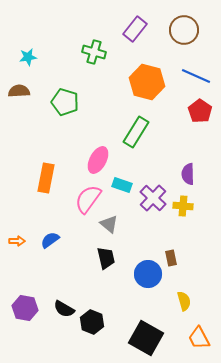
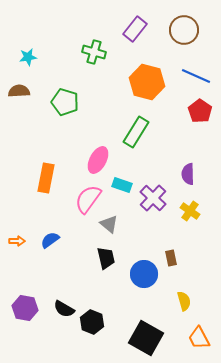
yellow cross: moved 7 px right, 5 px down; rotated 30 degrees clockwise
blue circle: moved 4 px left
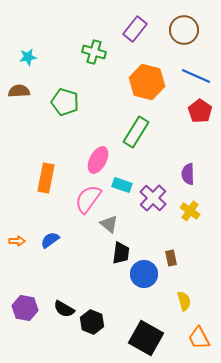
black trapezoid: moved 15 px right, 5 px up; rotated 20 degrees clockwise
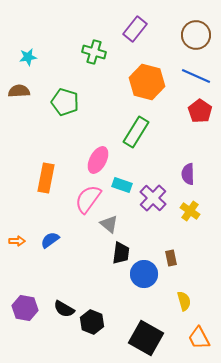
brown circle: moved 12 px right, 5 px down
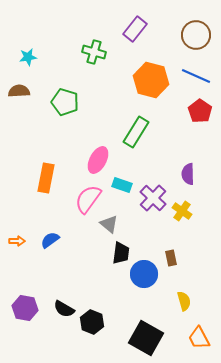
orange hexagon: moved 4 px right, 2 px up
yellow cross: moved 8 px left
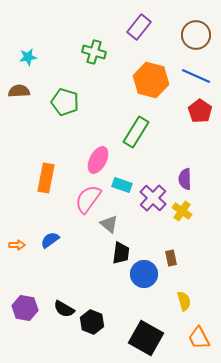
purple rectangle: moved 4 px right, 2 px up
purple semicircle: moved 3 px left, 5 px down
orange arrow: moved 4 px down
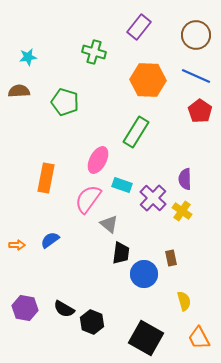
orange hexagon: moved 3 px left; rotated 12 degrees counterclockwise
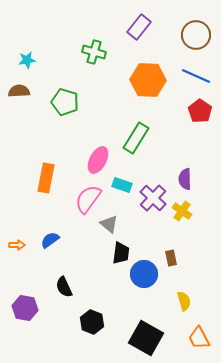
cyan star: moved 1 px left, 3 px down
green rectangle: moved 6 px down
black semicircle: moved 22 px up; rotated 35 degrees clockwise
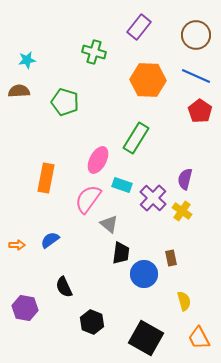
purple semicircle: rotated 15 degrees clockwise
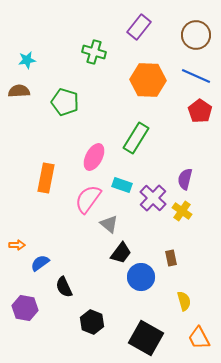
pink ellipse: moved 4 px left, 3 px up
blue semicircle: moved 10 px left, 23 px down
black trapezoid: rotated 30 degrees clockwise
blue circle: moved 3 px left, 3 px down
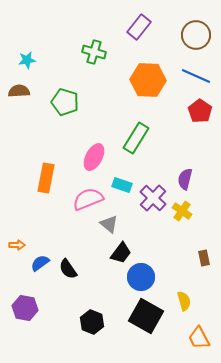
pink semicircle: rotated 32 degrees clockwise
brown rectangle: moved 33 px right
black semicircle: moved 4 px right, 18 px up; rotated 10 degrees counterclockwise
black square: moved 22 px up
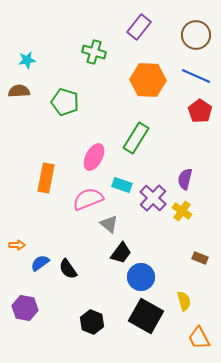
brown rectangle: moved 4 px left; rotated 56 degrees counterclockwise
